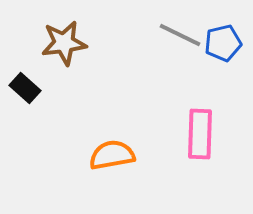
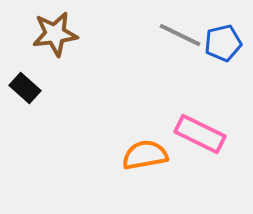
brown star: moved 9 px left, 9 px up
pink rectangle: rotated 66 degrees counterclockwise
orange semicircle: moved 33 px right
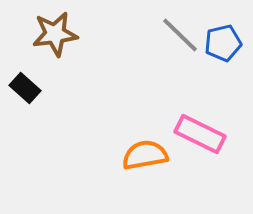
gray line: rotated 18 degrees clockwise
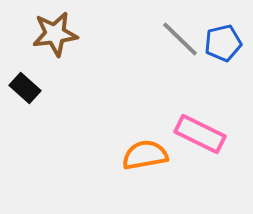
gray line: moved 4 px down
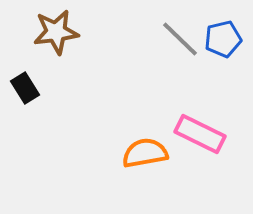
brown star: moved 1 px right, 2 px up
blue pentagon: moved 4 px up
black rectangle: rotated 16 degrees clockwise
orange semicircle: moved 2 px up
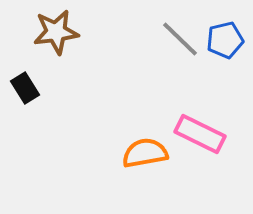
blue pentagon: moved 2 px right, 1 px down
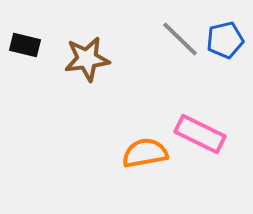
brown star: moved 31 px right, 27 px down
black rectangle: moved 43 px up; rotated 44 degrees counterclockwise
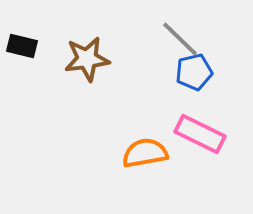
blue pentagon: moved 31 px left, 32 px down
black rectangle: moved 3 px left, 1 px down
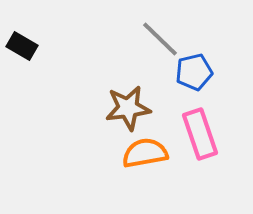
gray line: moved 20 px left
black rectangle: rotated 16 degrees clockwise
brown star: moved 41 px right, 49 px down
pink rectangle: rotated 45 degrees clockwise
